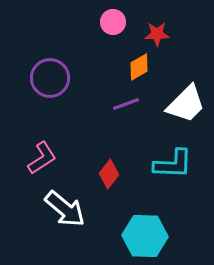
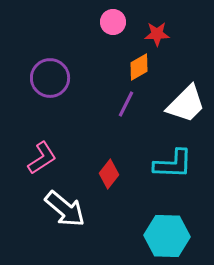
purple line: rotated 44 degrees counterclockwise
cyan hexagon: moved 22 px right
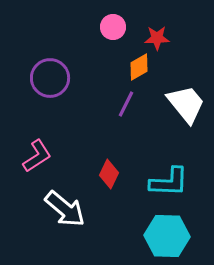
pink circle: moved 5 px down
red star: moved 4 px down
white trapezoid: rotated 84 degrees counterclockwise
pink L-shape: moved 5 px left, 2 px up
cyan L-shape: moved 4 px left, 18 px down
red diamond: rotated 12 degrees counterclockwise
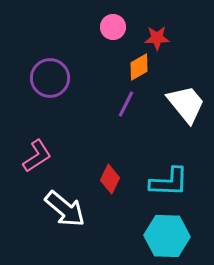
red diamond: moved 1 px right, 5 px down
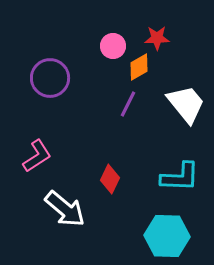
pink circle: moved 19 px down
purple line: moved 2 px right
cyan L-shape: moved 11 px right, 5 px up
